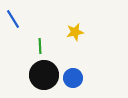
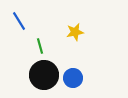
blue line: moved 6 px right, 2 px down
green line: rotated 14 degrees counterclockwise
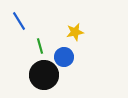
blue circle: moved 9 px left, 21 px up
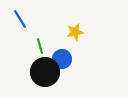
blue line: moved 1 px right, 2 px up
blue circle: moved 2 px left, 2 px down
black circle: moved 1 px right, 3 px up
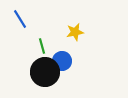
green line: moved 2 px right
blue circle: moved 2 px down
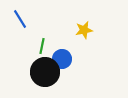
yellow star: moved 9 px right, 2 px up
green line: rotated 28 degrees clockwise
blue circle: moved 2 px up
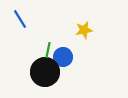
green line: moved 6 px right, 4 px down
blue circle: moved 1 px right, 2 px up
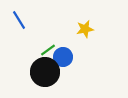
blue line: moved 1 px left, 1 px down
yellow star: moved 1 px right, 1 px up
green line: rotated 42 degrees clockwise
